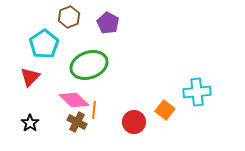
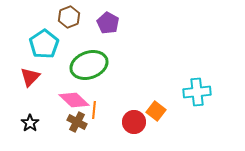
orange square: moved 9 px left, 1 px down
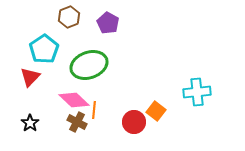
cyan pentagon: moved 5 px down
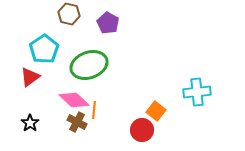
brown hexagon: moved 3 px up; rotated 25 degrees counterclockwise
red triangle: rotated 10 degrees clockwise
red circle: moved 8 px right, 8 px down
